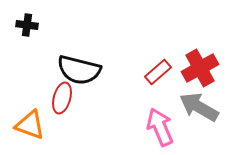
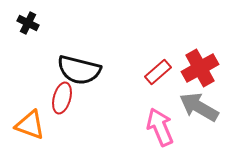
black cross: moved 1 px right, 2 px up; rotated 20 degrees clockwise
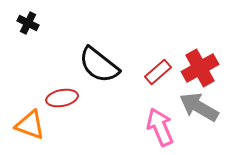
black semicircle: moved 20 px right, 5 px up; rotated 24 degrees clockwise
red ellipse: rotated 64 degrees clockwise
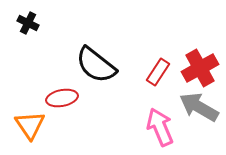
black semicircle: moved 3 px left
red rectangle: rotated 16 degrees counterclockwise
orange triangle: rotated 36 degrees clockwise
